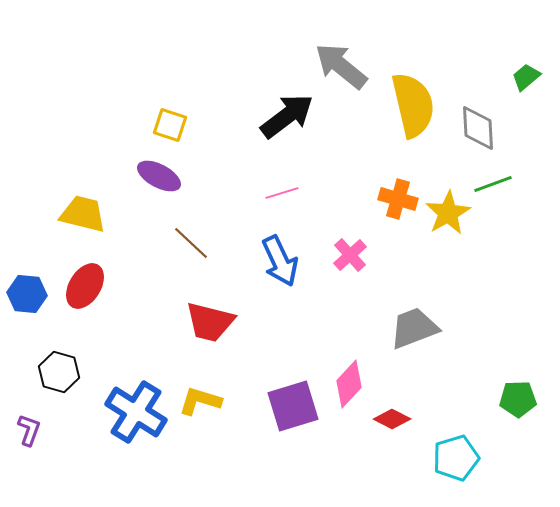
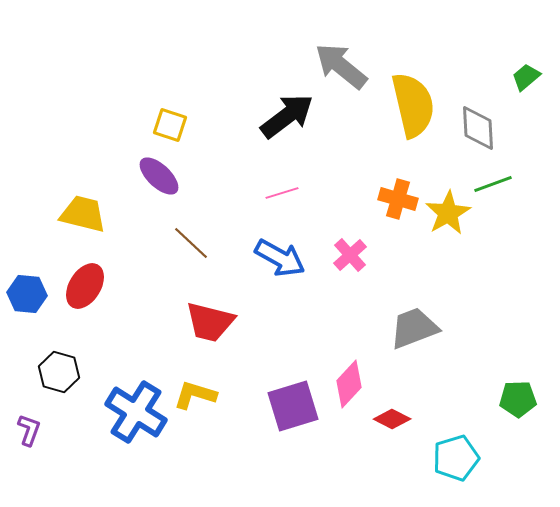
purple ellipse: rotated 15 degrees clockwise
blue arrow: moved 3 px up; rotated 36 degrees counterclockwise
yellow L-shape: moved 5 px left, 6 px up
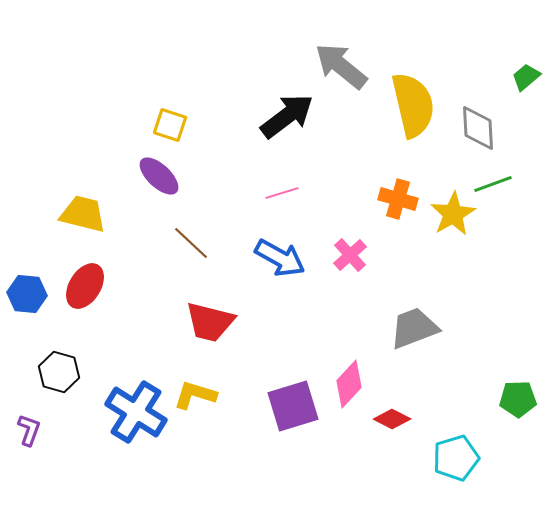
yellow star: moved 5 px right, 1 px down
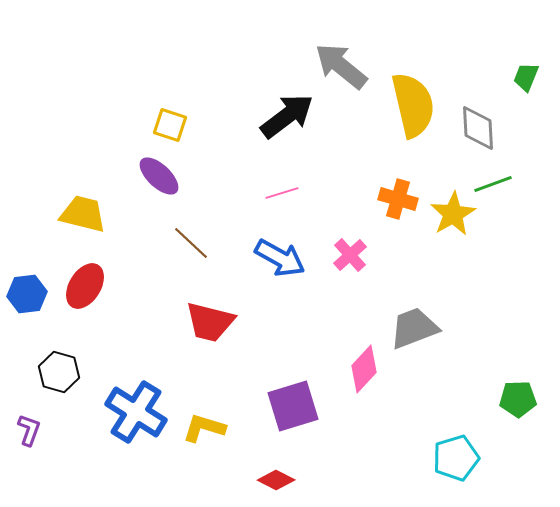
green trapezoid: rotated 28 degrees counterclockwise
blue hexagon: rotated 12 degrees counterclockwise
pink diamond: moved 15 px right, 15 px up
yellow L-shape: moved 9 px right, 33 px down
red diamond: moved 116 px left, 61 px down
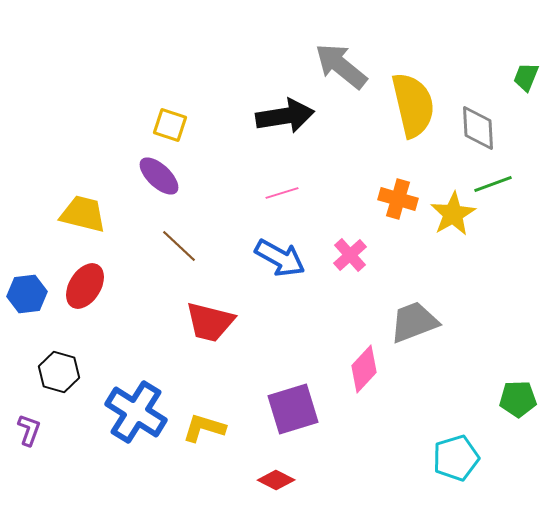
black arrow: moved 2 px left; rotated 28 degrees clockwise
brown line: moved 12 px left, 3 px down
gray trapezoid: moved 6 px up
purple square: moved 3 px down
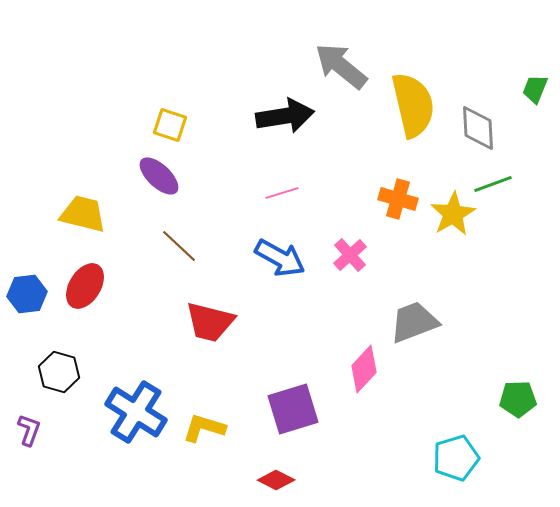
green trapezoid: moved 9 px right, 12 px down
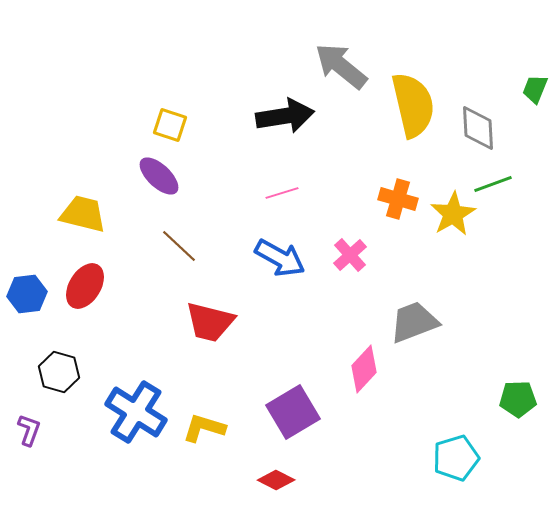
purple square: moved 3 px down; rotated 14 degrees counterclockwise
